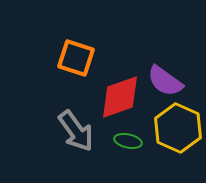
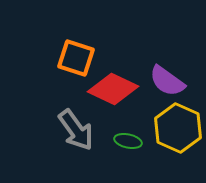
purple semicircle: moved 2 px right
red diamond: moved 7 px left, 8 px up; rotated 45 degrees clockwise
gray arrow: moved 1 px up
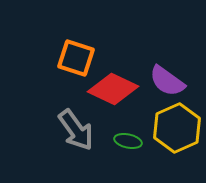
yellow hexagon: moved 1 px left; rotated 12 degrees clockwise
